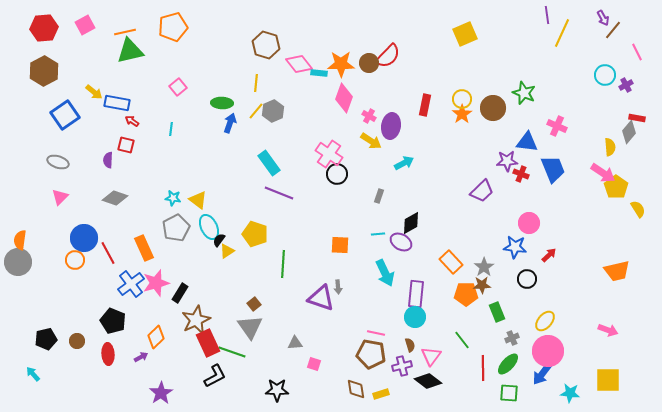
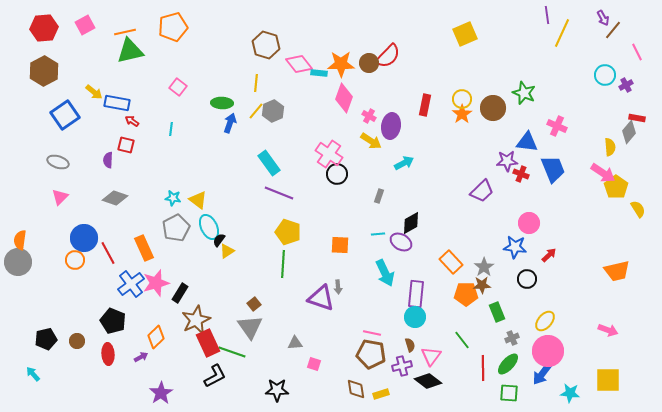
pink square at (178, 87): rotated 12 degrees counterclockwise
yellow pentagon at (255, 234): moved 33 px right, 2 px up
pink line at (376, 333): moved 4 px left
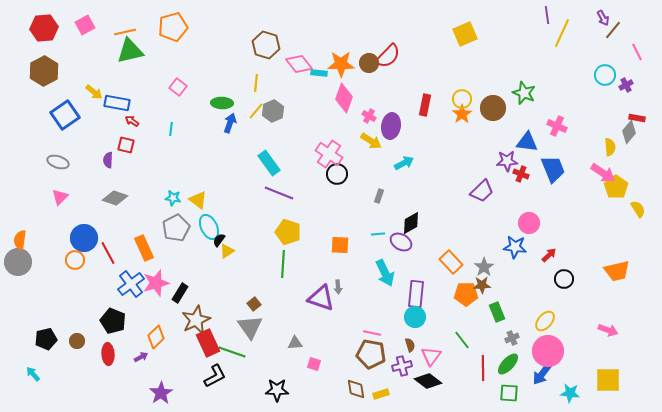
black circle at (527, 279): moved 37 px right
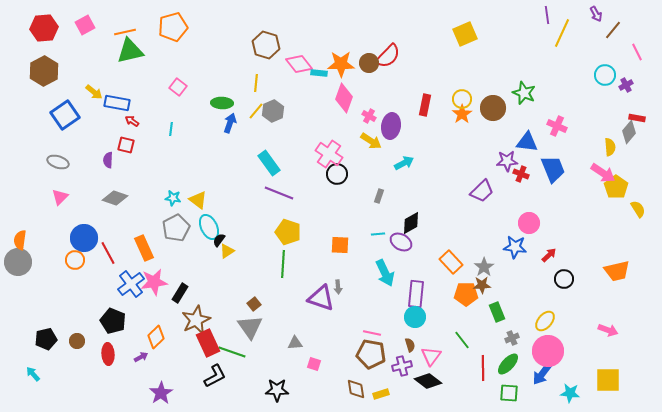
purple arrow at (603, 18): moved 7 px left, 4 px up
pink star at (156, 283): moved 2 px left, 1 px up; rotated 8 degrees clockwise
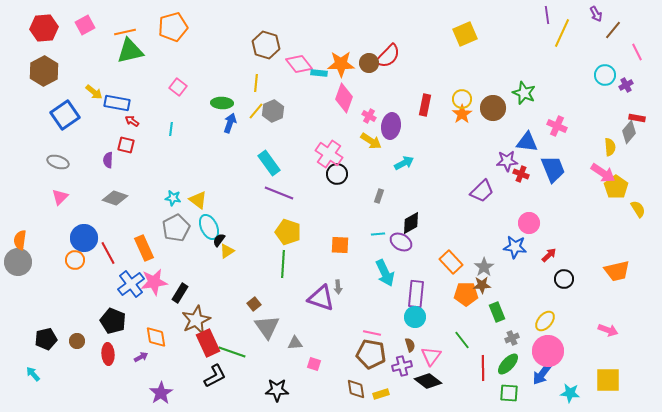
gray triangle at (250, 327): moved 17 px right
orange diamond at (156, 337): rotated 55 degrees counterclockwise
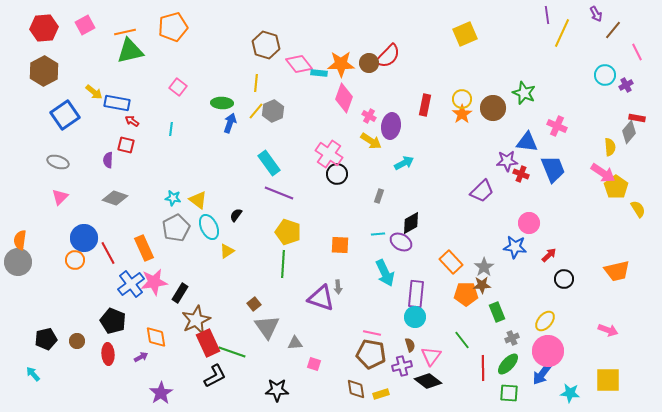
black semicircle at (219, 240): moved 17 px right, 25 px up
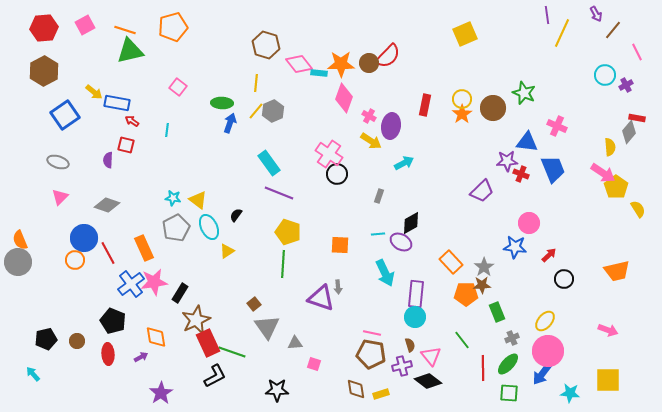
orange line at (125, 32): moved 2 px up; rotated 30 degrees clockwise
cyan line at (171, 129): moved 4 px left, 1 px down
gray diamond at (115, 198): moved 8 px left, 7 px down
orange semicircle at (20, 240): rotated 30 degrees counterclockwise
pink triangle at (431, 356): rotated 15 degrees counterclockwise
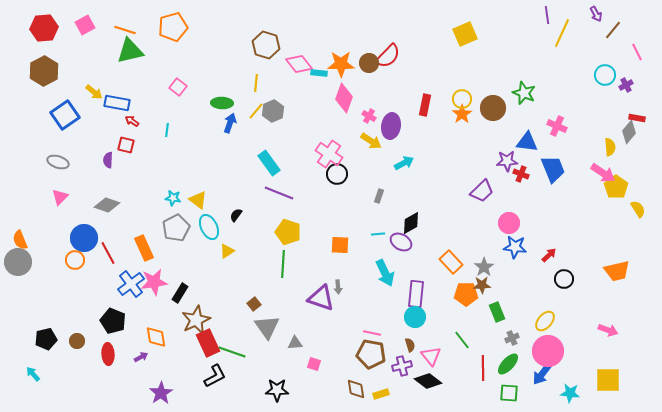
pink circle at (529, 223): moved 20 px left
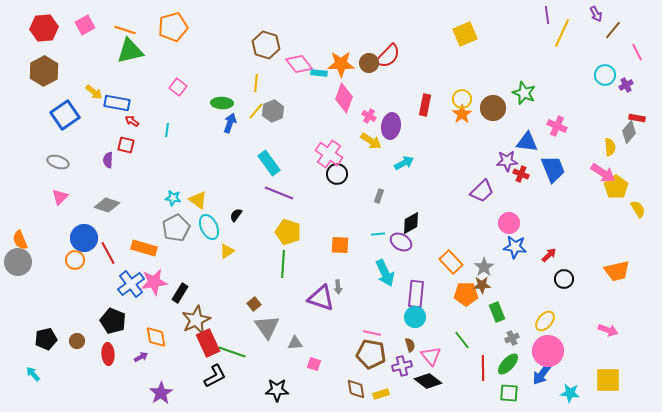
orange rectangle at (144, 248): rotated 50 degrees counterclockwise
